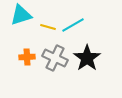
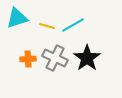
cyan triangle: moved 4 px left, 3 px down
yellow line: moved 1 px left, 1 px up
orange cross: moved 1 px right, 2 px down
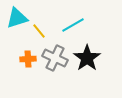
yellow line: moved 8 px left, 5 px down; rotated 35 degrees clockwise
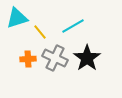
cyan line: moved 1 px down
yellow line: moved 1 px right, 1 px down
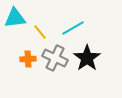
cyan triangle: moved 2 px left; rotated 10 degrees clockwise
cyan line: moved 2 px down
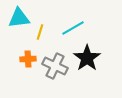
cyan triangle: moved 4 px right
yellow line: rotated 56 degrees clockwise
gray cross: moved 8 px down
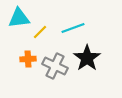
cyan line: rotated 10 degrees clockwise
yellow line: rotated 28 degrees clockwise
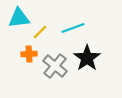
orange cross: moved 1 px right, 5 px up
gray cross: rotated 15 degrees clockwise
